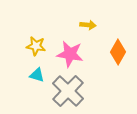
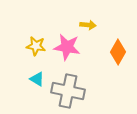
pink star: moved 3 px left, 7 px up
cyan triangle: moved 4 px down; rotated 14 degrees clockwise
gray cross: rotated 32 degrees counterclockwise
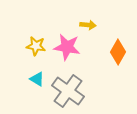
gray cross: rotated 24 degrees clockwise
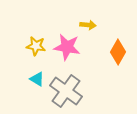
gray cross: moved 2 px left
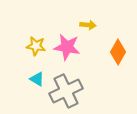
gray cross: rotated 28 degrees clockwise
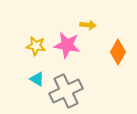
pink star: moved 2 px up
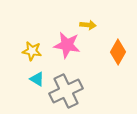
yellow star: moved 4 px left, 5 px down
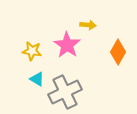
pink star: rotated 24 degrees clockwise
gray cross: moved 1 px left, 1 px down
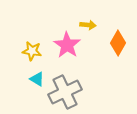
orange diamond: moved 9 px up
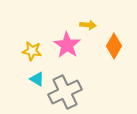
orange diamond: moved 4 px left, 3 px down
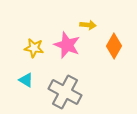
pink star: rotated 12 degrees counterclockwise
yellow star: moved 2 px right, 3 px up
cyan triangle: moved 11 px left, 1 px down
gray cross: rotated 36 degrees counterclockwise
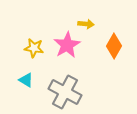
yellow arrow: moved 2 px left, 1 px up
pink star: rotated 20 degrees clockwise
